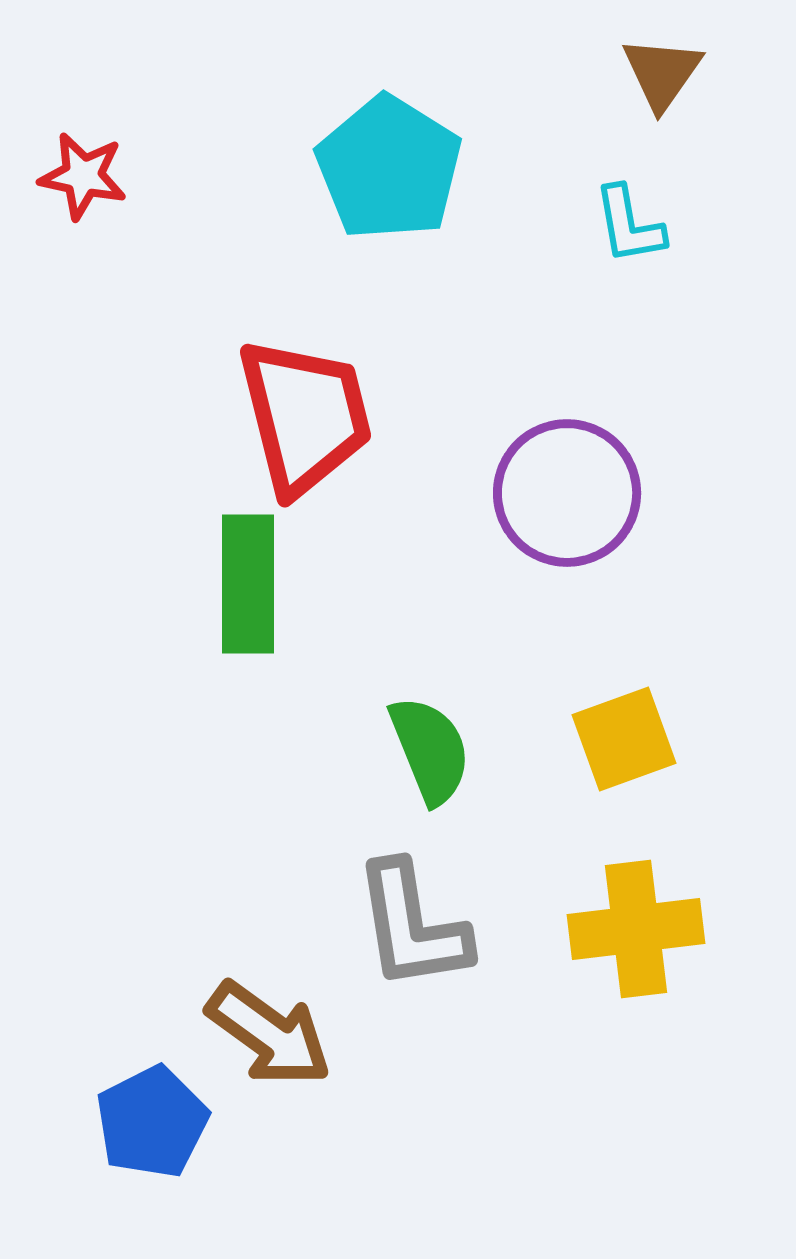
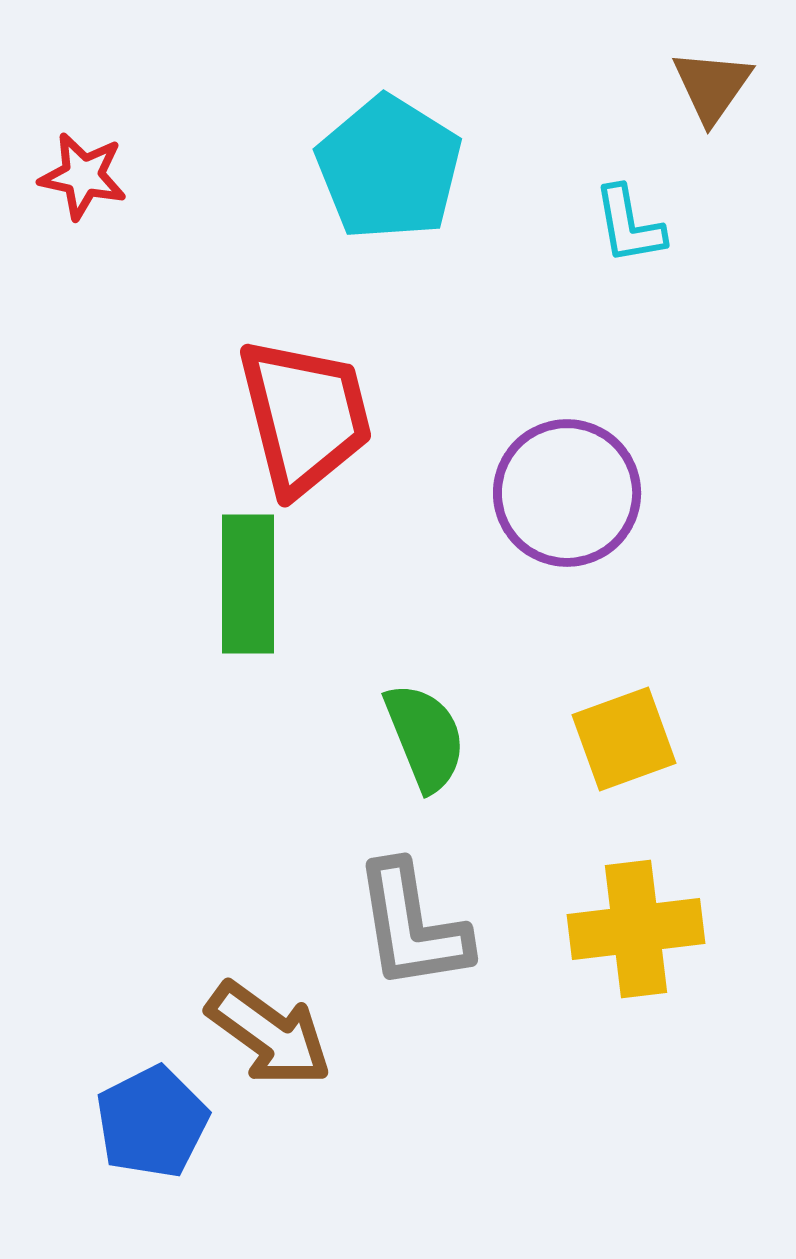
brown triangle: moved 50 px right, 13 px down
green semicircle: moved 5 px left, 13 px up
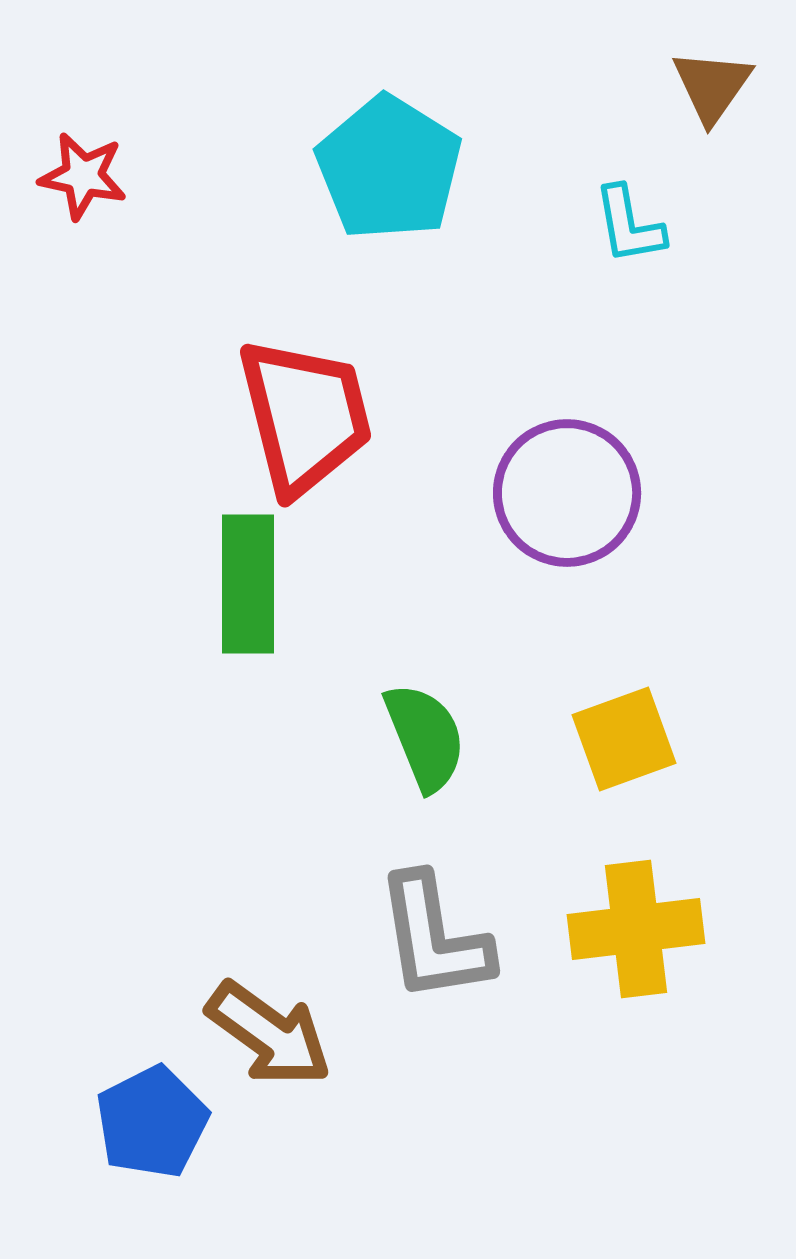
gray L-shape: moved 22 px right, 12 px down
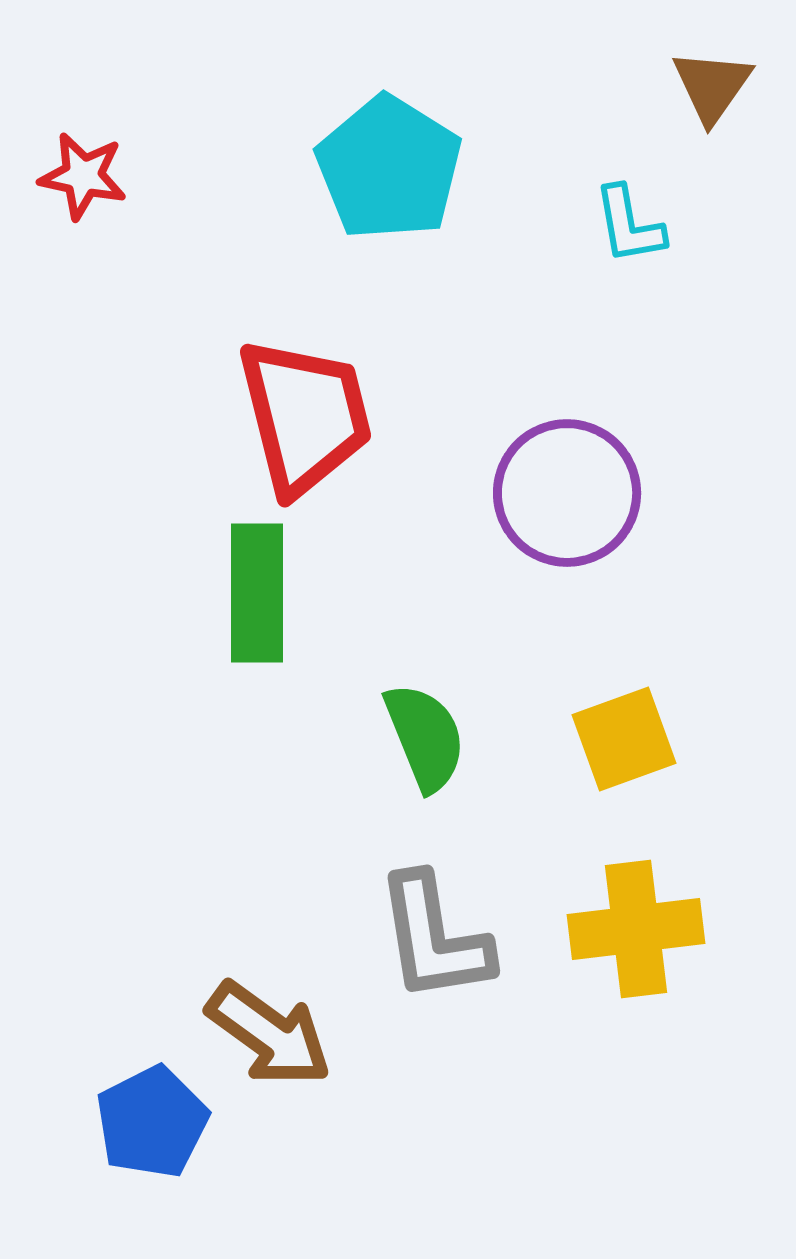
green rectangle: moved 9 px right, 9 px down
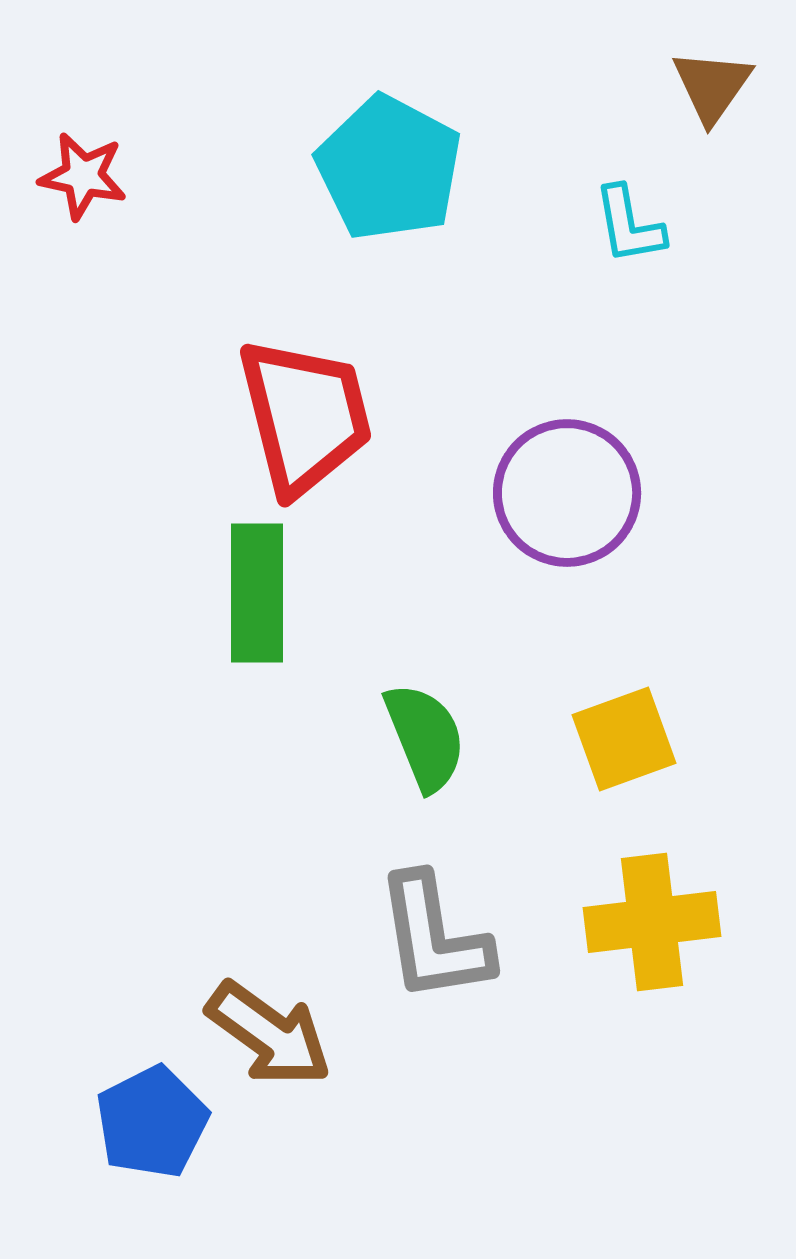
cyan pentagon: rotated 4 degrees counterclockwise
yellow cross: moved 16 px right, 7 px up
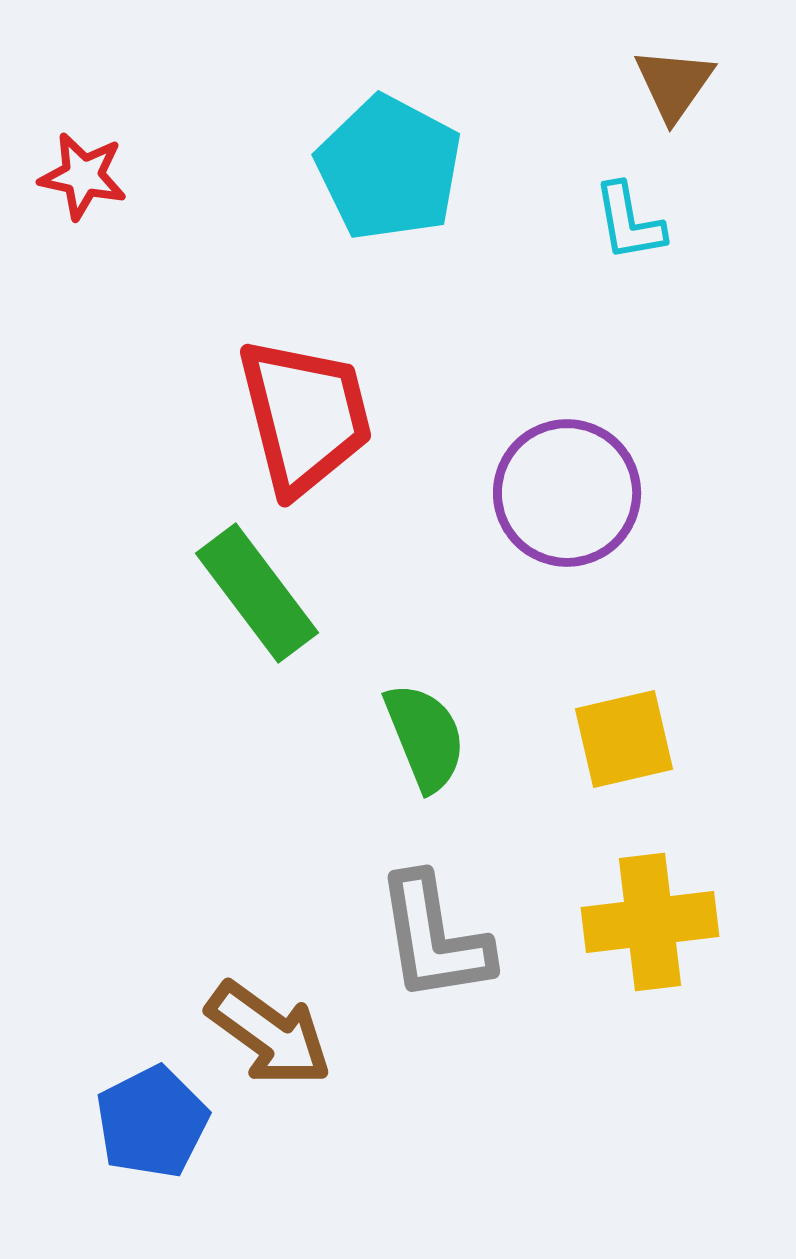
brown triangle: moved 38 px left, 2 px up
cyan L-shape: moved 3 px up
green rectangle: rotated 37 degrees counterclockwise
yellow square: rotated 7 degrees clockwise
yellow cross: moved 2 px left
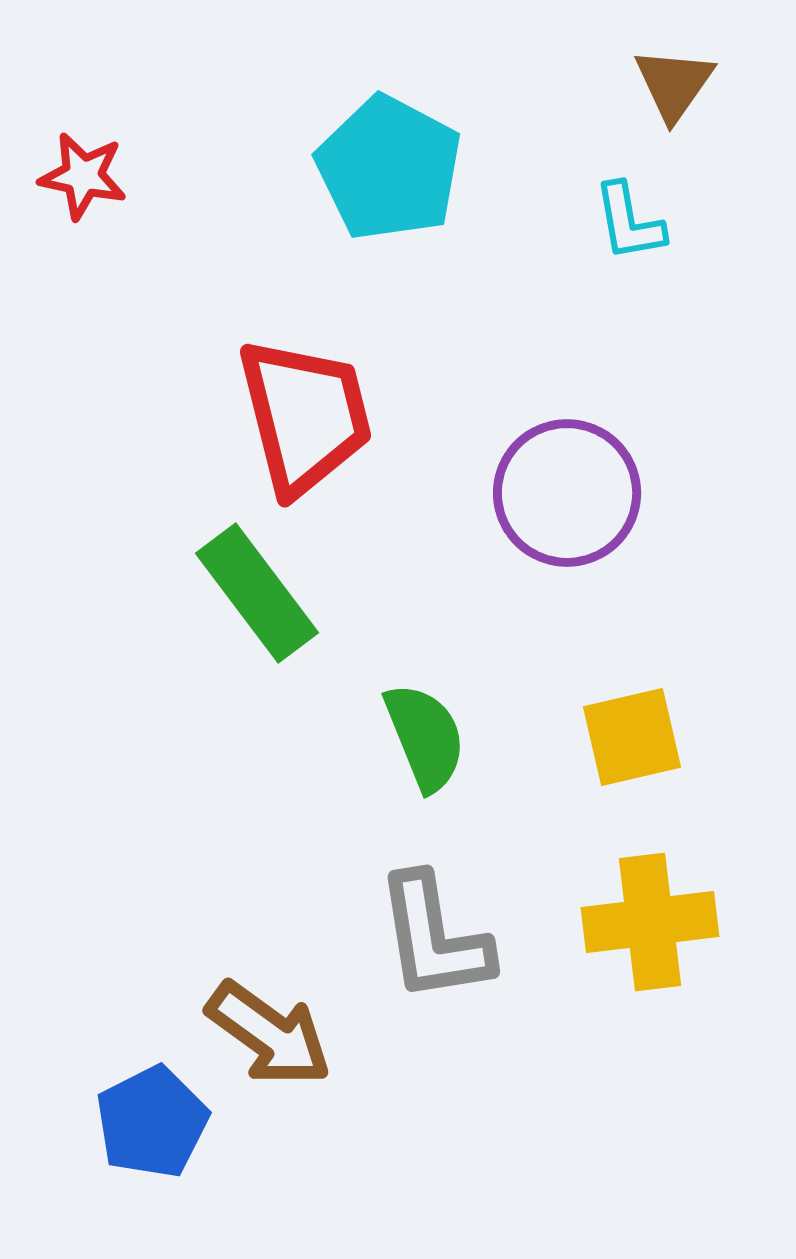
yellow square: moved 8 px right, 2 px up
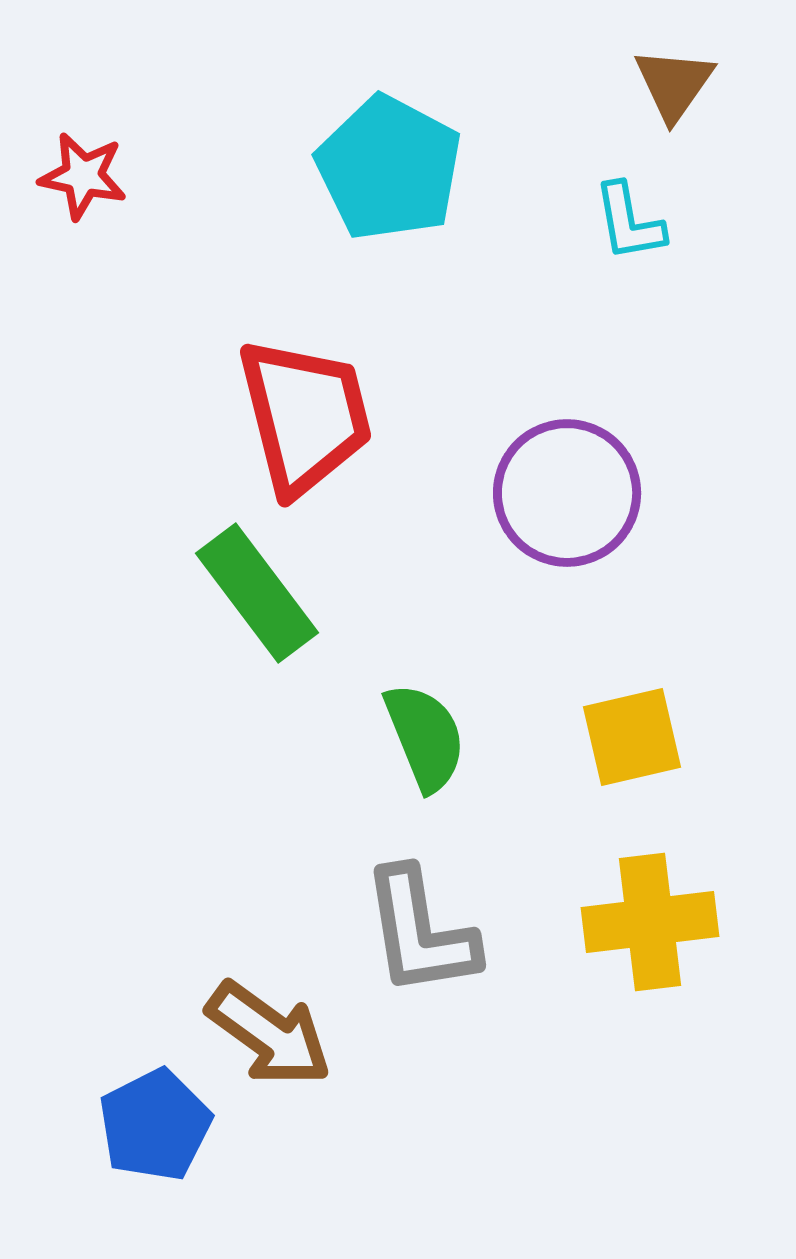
gray L-shape: moved 14 px left, 6 px up
blue pentagon: moved 3 px right, 3 px down
